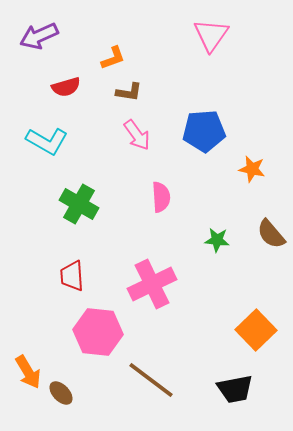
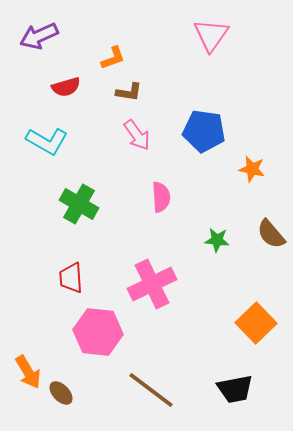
blue pentagon: rotated 12 degrees clockwise
red trapezoid: moved 1 px left, 2 px down
orange square: moved 7 px up
brown line: moved 10 px down
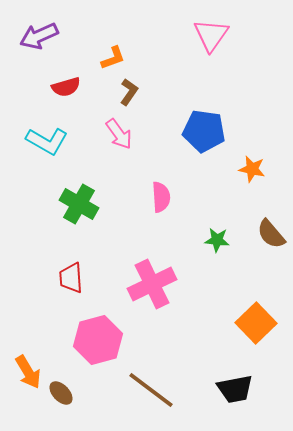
brown L-shape: rotated 64 degrees counterclockwise
pink arrow: moved 18 px left, 1 px up
pink hexagon: moved 8 px down; rotated 21 degrees counterclockwise
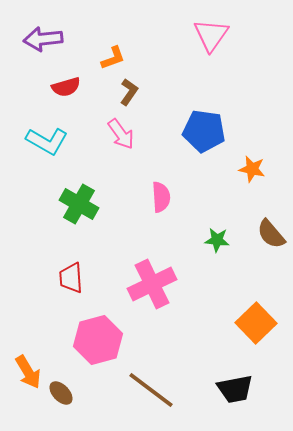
purple arrow: moved 4 px right, 3 px down; rotated 18 degrees clockwise
pink arrow: moved 2 px right
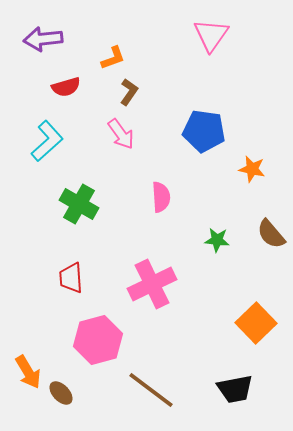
cyan L-shape: rotated 72 degrees counterclockwise
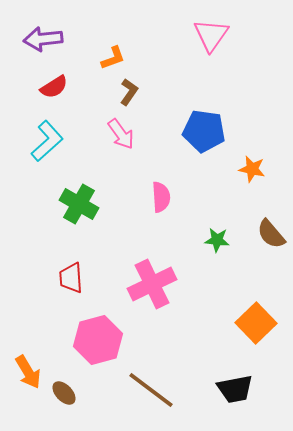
red semicircle: moved 12 px left; rotated 16 degrees counterclockwise
brown ellipse: moved 3 px right
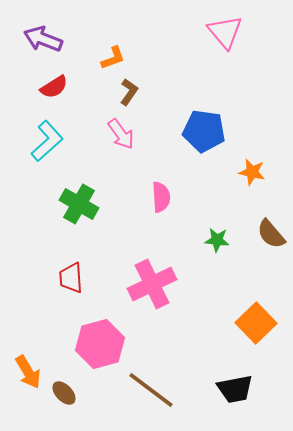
pink triangle: moved 14 px right, 3 px up; rotated 15 degrees counterclockwise
purple arrow: rotated 27 degrees clockwise
orange star: moved 3 px down
pink hexagon: moved 2 px right, 4 px down
